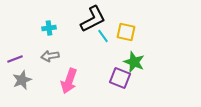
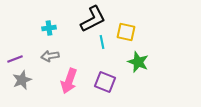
cyan line: moved 1 px left, 6 px down; rotated 24 degrees clockwise
green star: moved 4 px right
purple square: moved 15 px left, 4 px down
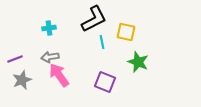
black L-shape: moved 1 px right
gray arrow: moved 1 px down
pink arrow: moved 10 px left, 6 px up; rotated 125 degrees clockwise
